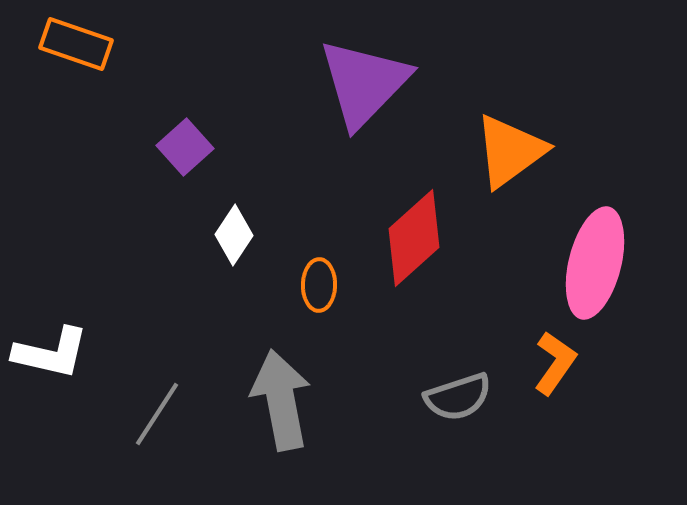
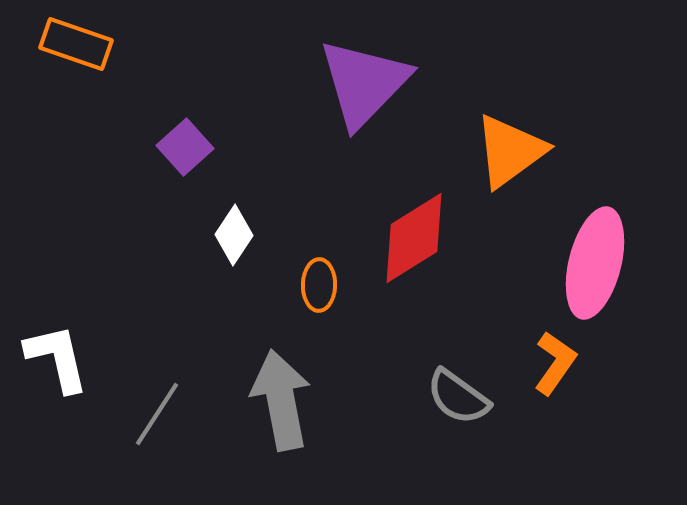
red diamond: rotated 10 degrees clockwise
white L-shape: moved 6 px right, 5 px down; rotated 116 degrees counterclockwise
gray semicircle: rotated 54 degrees clockwise
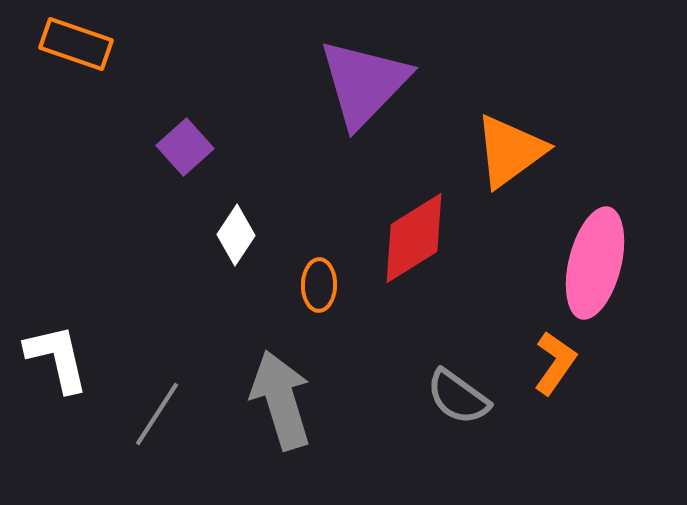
white diamond: moved 2 px right
gray arrow: rotated 6 degrees counterclockwise
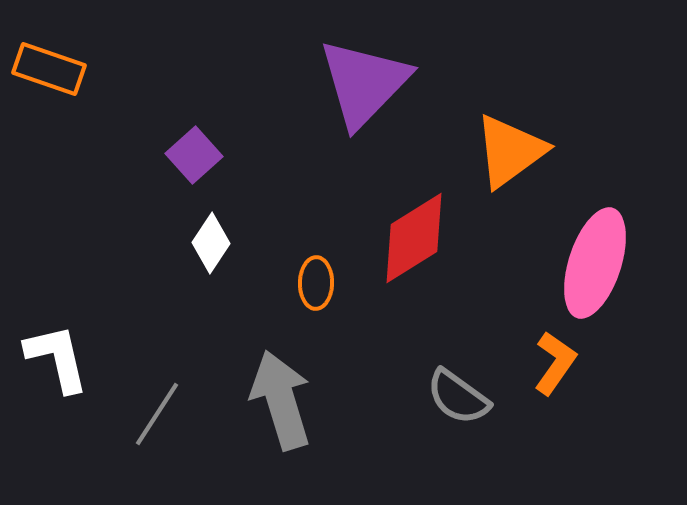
orange rectangle: moved 27 px left, 25 px down
purple square: moved 9 px right, 8 px down
white diamond: moved 25 px left, 8 px down
pink ellipse: rotated 4 degrees clockwise
orange ellipse: moved 3 px left, 2 px up
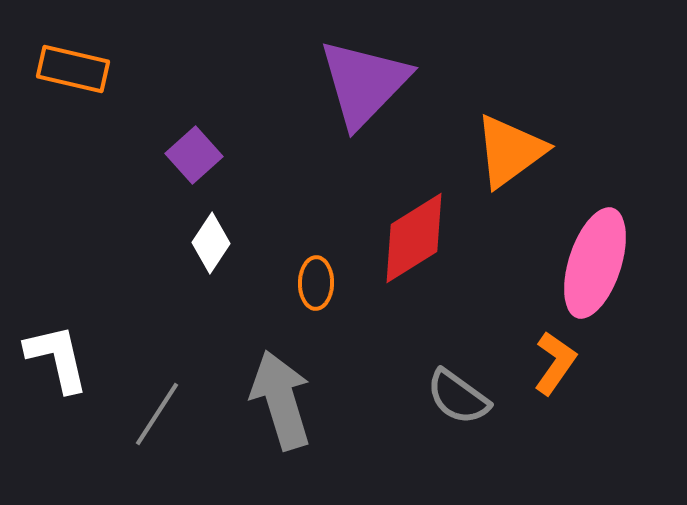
orange rectangle: moved 24 px right; rotated 6 degrees counterclockwise
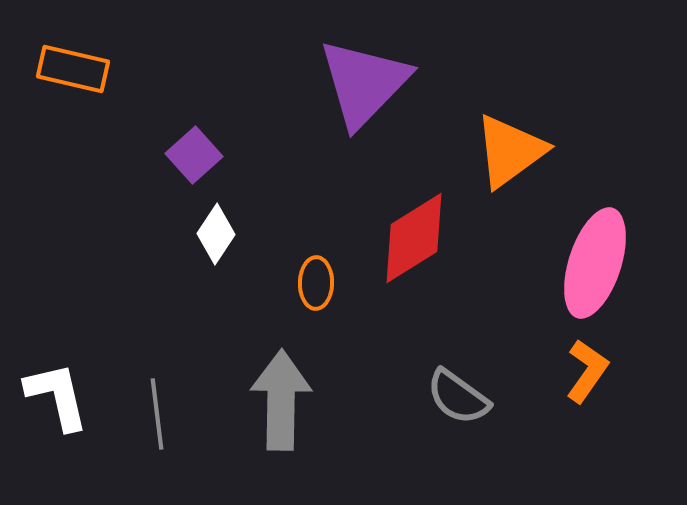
white diamond: moved 5 px right, 9 px up
white L-shape: moved 38 px down
orange L-shape: moved 32 px right, 8 px down
gray arrow: rotated 18 degrees clockwise
gray line: rotated 40 degrees counterclockwise
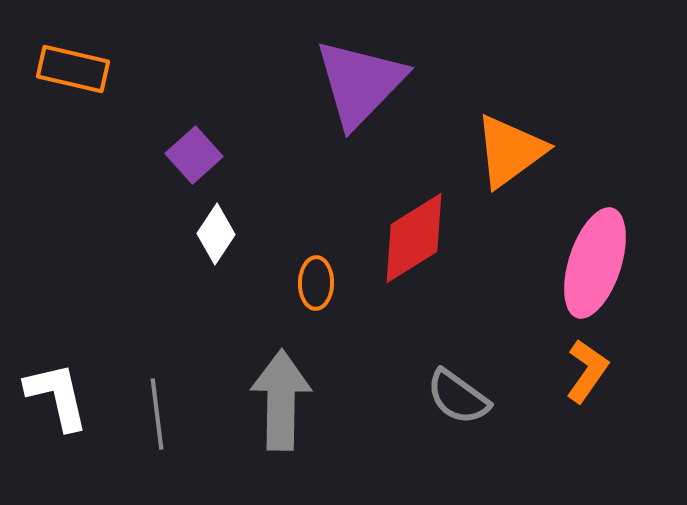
purple triangle: moved 4 px left
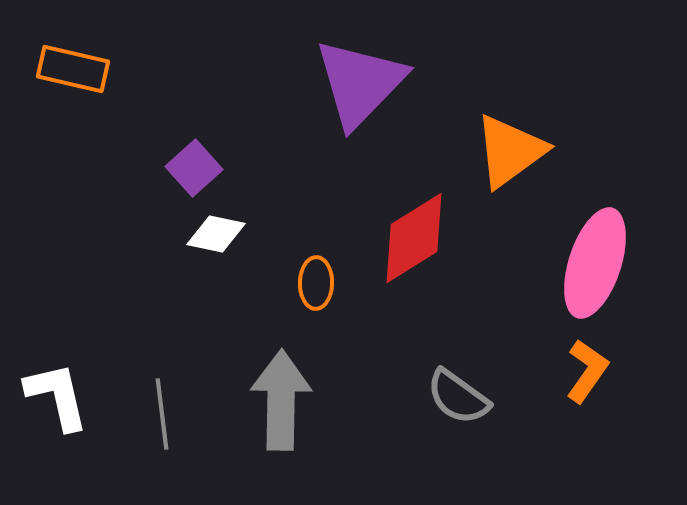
purple square: moved 13 px down
white diamond: rotated 68 degrees clockwise
gray line: moved 5 px right
